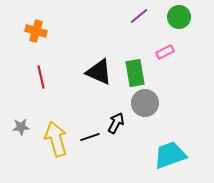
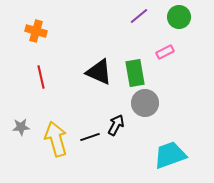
black arrow: moved 2 px down
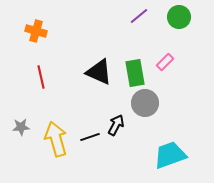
pink rectangle: moved 10 px down; rotated 18 degrees counterclockwise
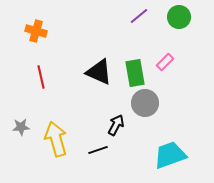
black line: moved 8 px right, 13 px down
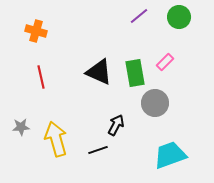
gray circle: moved 10 px right
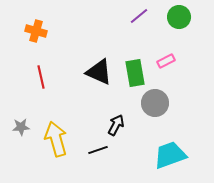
pink rectangle: moved 1 px right, 1 px up; rotated 18 degrees clockwise
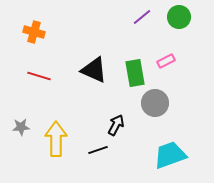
purple line: moved 3 px right, 1 px down
orange cross: moved 2 px left, 1 px down
black triangle: moved 5 px left, 2 px up
red line: moved 2 px left, 1 px up; rotated 60 degrees counterclockwise
yellow arrow: rotated 16 degrees clockwise
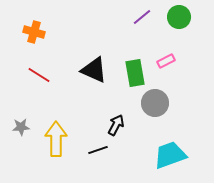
red line: moved 1 px up; rotated 15 degrees clockwise
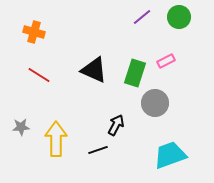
green rectangle: rotated 28 degrees clockwise
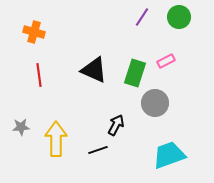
purple line: rotated 18 degrees counterclockwise
red line: rotated 50 degrees clockwise
cyan trapezoid: moved 1 px left
